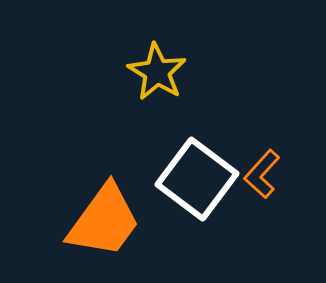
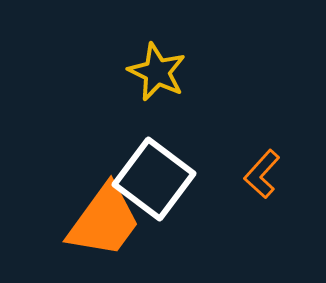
yellow star: rotated 6 degrees counterclockwise
white square: moved 43 px left
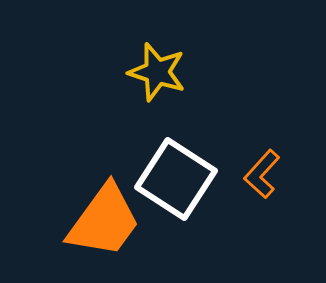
yellow star: rotated 8 degrees counterclockwise
white square: moved 22 px right; rotated 4 degrees counterclockwise
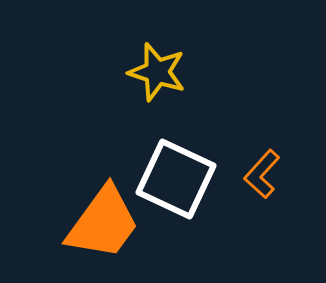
white square: rotated 8 degrees counterclockwise
orange trapezoid: moved 1 px left, 2 px down
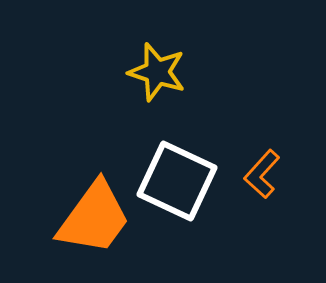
white square: moved 1 px right, 2 px down
orange trapezoid: moved 9 px left, 5 px up
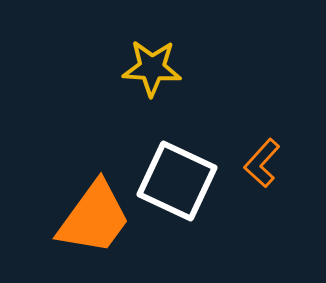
yellow star: moved 5 px left, 4 px up; rotated 14 degrees counterclockwise
orange L-shape: moved 11 px up
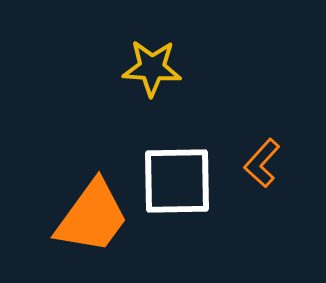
white square: rotated 26 degrees counterclockwise
orange trapezoid: moved 2 px left, 1 px up
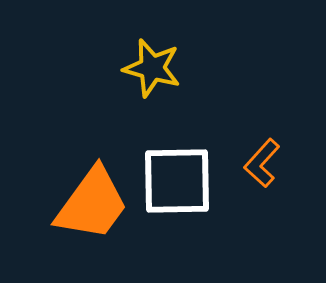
yellow star: rotated 12 degrees clockwise
orange trapezoid: moved 13 px up
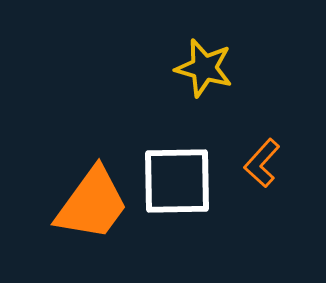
yellow star: moved 52 px right
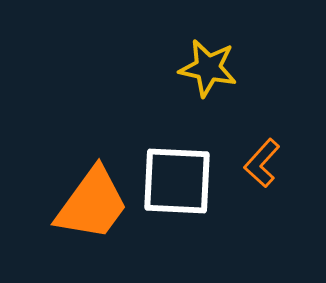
yellow star: moved 4 px right; rotated 4 degrees counterclockwise
white square: rotated 4 degrees clockwise
